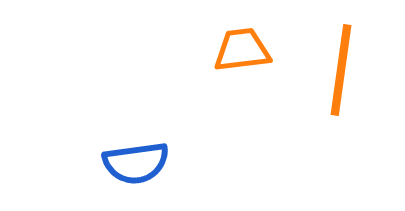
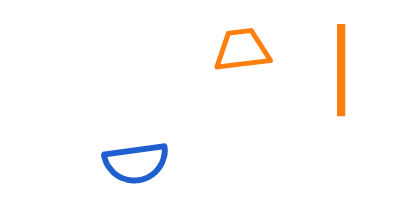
orange line: rotated 8 degrees counterclockwise
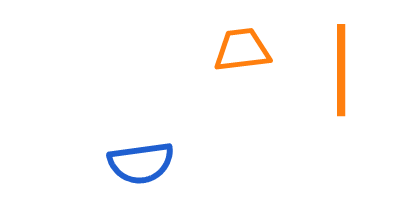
blue semicircle: moved 5 px right
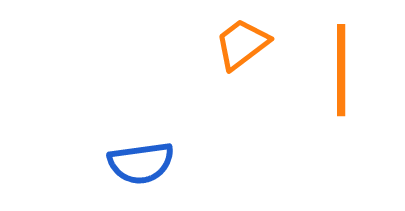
orange trapezoid: moved 6 px up; rotated 30 degrees counterclockwise
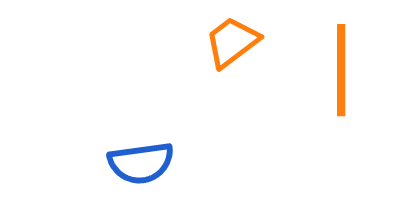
orange trapezoid: moved 10 px left, 2 px up
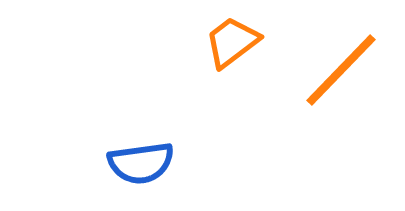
orange line: rotated 44 degrees clockwise
